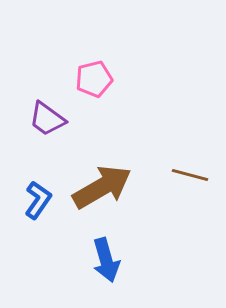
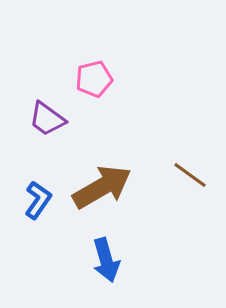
brown line: rotated 21 degrees clockwise
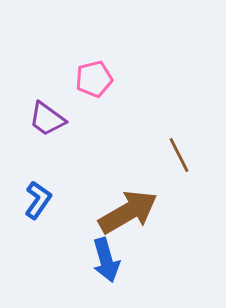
brown line: moved 11 px left, 20 px up; rotated 27 degrees clockwise
brown arrow: moved 26 px right, 25 px down
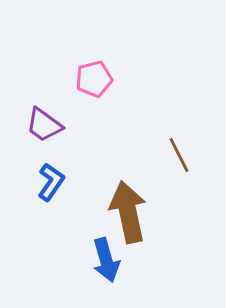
purple trapezoid: moved 3 px left, 6 px down
blue L-shape: moved 13 px right, 18 px up
brown arrow: rotated 72 degrees counterclockwise
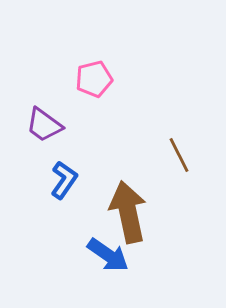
blue L-shape: moved 13 px right, 2 px up
blue arrow: moved 2 px right, 5 px up; rotated 39 degrees counterclockwise
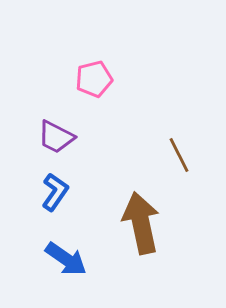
purple trapezoid: moved 12 px right, 12 px down; rotated 9 degrees counterclockwise
blue L-shape: moved 9 px left, 12 px down
brown arrow: moved 13 px right, 11 px down
blue arrow: moved 42 px left, 4 px down
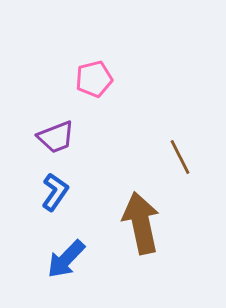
purple trapezoid: rotated 48 degrees counterclockwise
brown line: moved 1 px right, 2 px down
blue arrow: rotated 99 degrees clockwise
